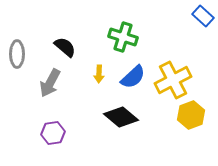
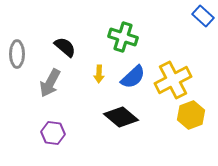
purple hexagon: rotated 15 degrees clockwise
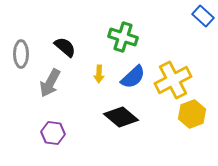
gray ellipse: moved 4 px right
yellow hexagon: moved 1 px right, 1 px up
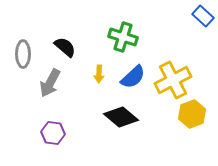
gray ellipse: moved 2 px right
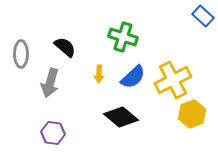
gray ellipse: moved 2 px left
gray arrow: rotated 12 degrees counterclockwise
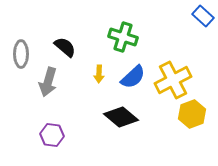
gray arrow: moved 2 px left, 1 px up
purple hexagon: moved 1 px left, 2 px down
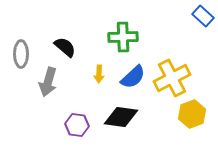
green cross: rotated 20 degrees counterclockwise
yellow cross: moved 1 px left, 2 px up
black diamond: rotated 32 degrees counterclockwise
purple hexagon: moved 25 px right, 10 px up
